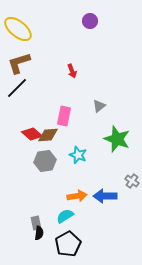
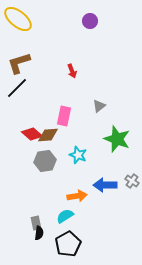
yellow ellipse: moved 10 px up
blue arrow: moved 11 px up
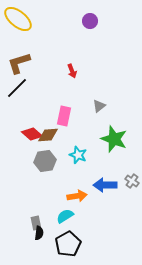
green star: moved 3 px left
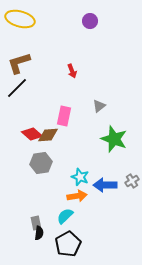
yellow ellipse: moved 2 px right; rotated 24 degrees counterclockwise
cyan star: moved 2 px right, 22 px down
gray hexagon: moved 4 px left, 2 px down
gray cross: rotated 24 degrees clockwise
cyan semicircle: rotated 12 degrees counterclockwise
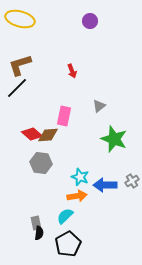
brown L-shape: moved 1 px right, 2 px down
gray hexagon: rotated 15 degrees clockwise
